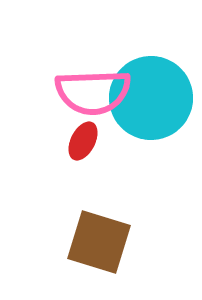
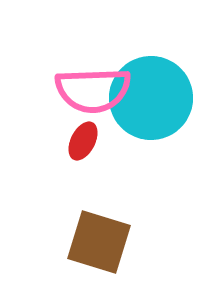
pink semicircle: moved 2 px up
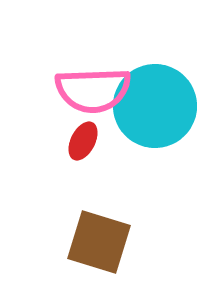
cyan circle: moved 4 px right, 8 px down
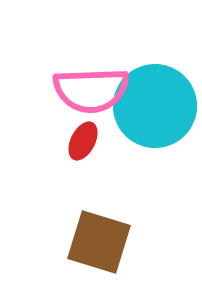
pink semicircle: moved 2 px left
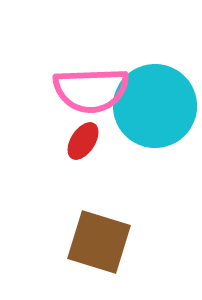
red ellipse: rotated 6 degrees clockwise
